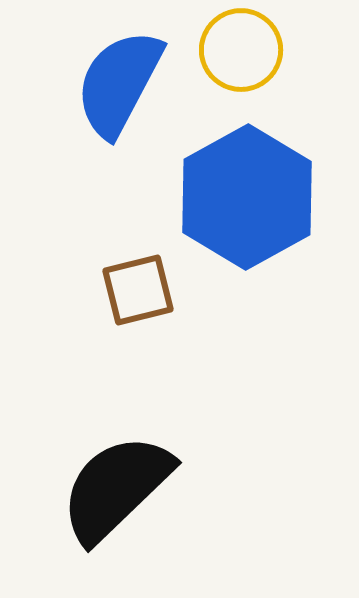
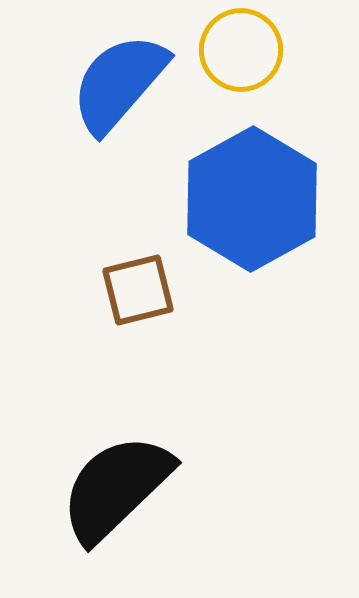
blue semicircle: rotated 13 degrees clockwise
blue hexagon: moved 5 px right, 2 px down
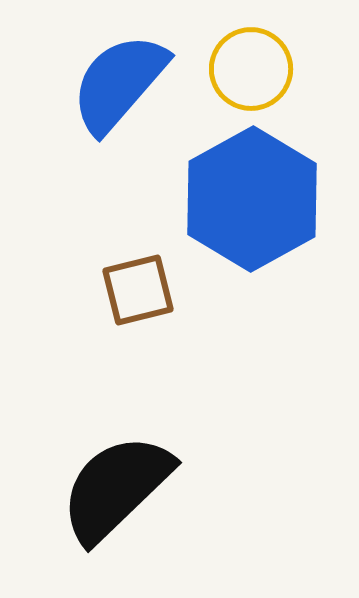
yellow circle: moved 10 px right, 19 px down
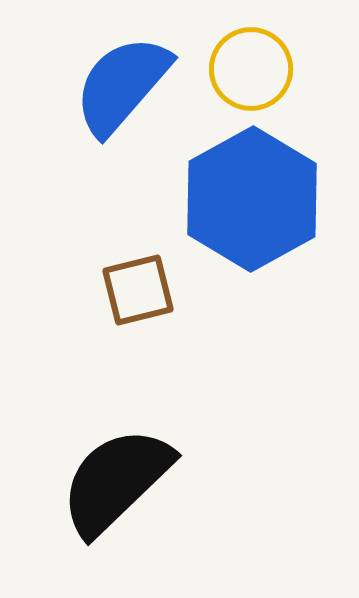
blue semicircle: moved 3 px right, 2 px down
black semicircle: moved 7 px up
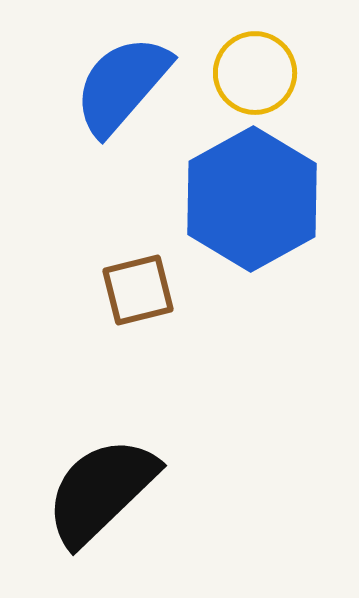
yellow circle: moved 4 px right, 4 px down
black semicircle: moved 15 px left, 10 px down
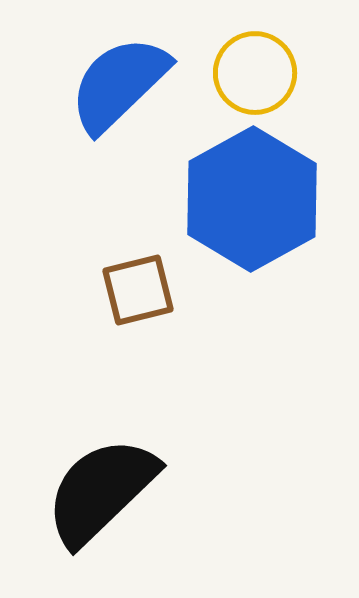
blue semicircle: moved 3 px left, 1 px up; rotated 5 degrees clockwise
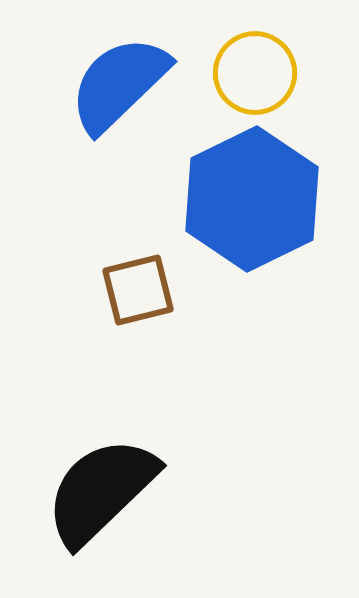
blue hexagon: rotated 3 degrees clockwise
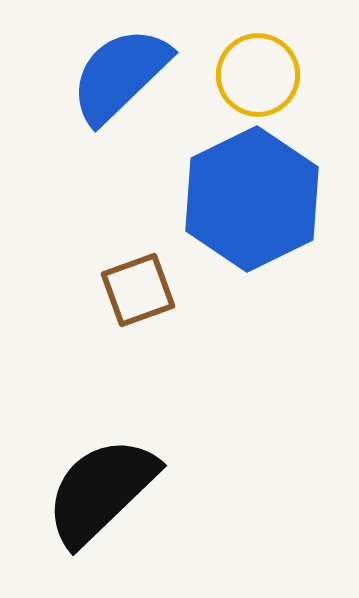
yellow circle: moved 3 px right, 2 px down
blue semicircle: moved 1 px right, 9 px up
brown square: rotated 6 degrees counterclockwise
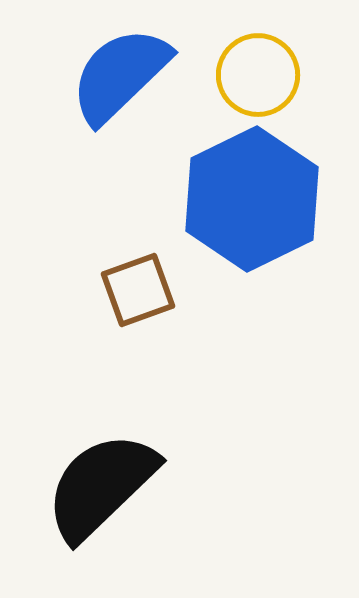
black semicircle: moved 5 px up
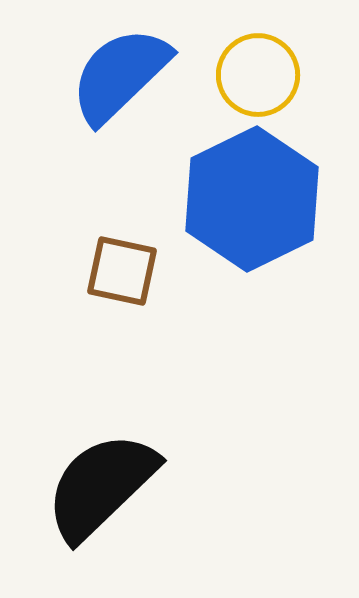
brown square: moved 16 px left, 19 px up; rotated 32 degrees clockwise
